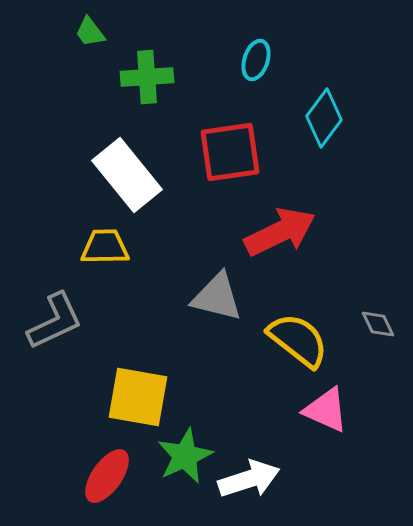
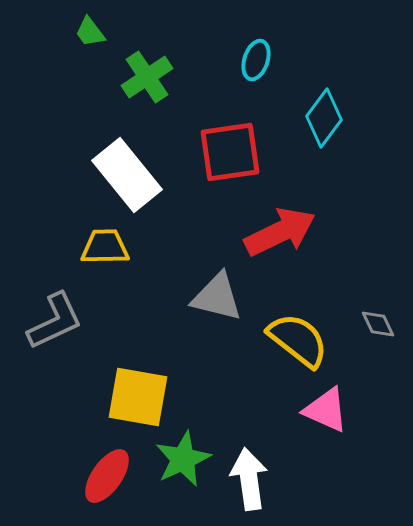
green cross: rotated 30 degrees counterclockwise
green star: moved 2 px left, 3 px down
white arrow: rotated 80 degrees counterclockwise
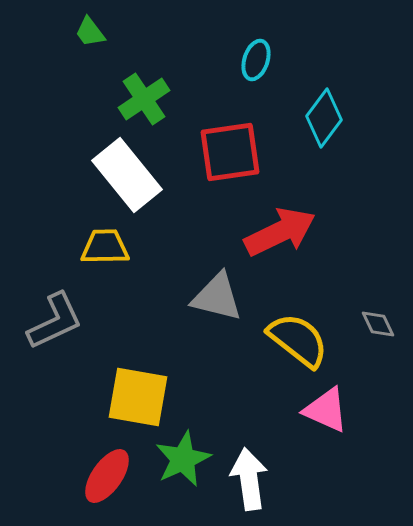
green cross: moved 3 px left, 22 px down
